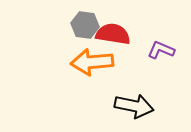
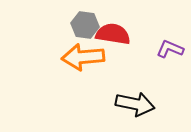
purple L-shape: moved 9 px right, 1 px up
orange arrow: moved 9 px left, 5 px up
black arrow: moved 1 px right, 2 px up
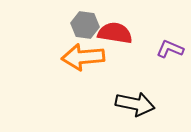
red semicircle: moved 2 px right, 1 px up
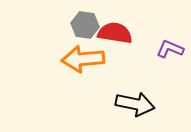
orange arrow: moved 2 px down
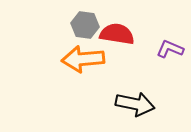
red semicircle: moved 2 px right, 1 px down
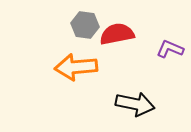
red semicircle: rotated 20 degrees counterclockwise
orange arrow: moved 7 px left, 8 px down
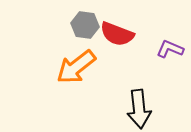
red semicircle: rotated 148 degrees counterclockwise
orange arrow: rotated 33 degrees counterclockwise
black arrow: moved 4 px right, 5 px down; rotated 72 degrees clockwise
